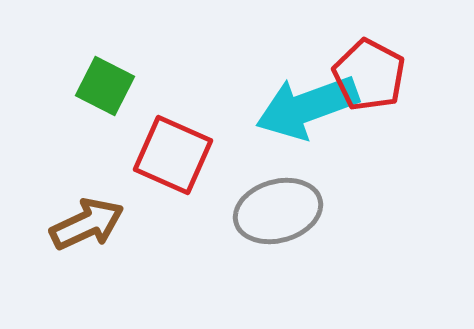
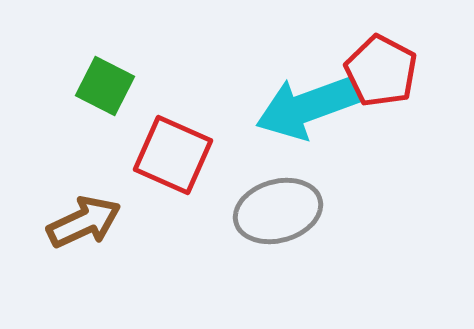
red pentagon: moved 12 px right, 4 px up
brown arrow: moved 3 px left, 2 px up
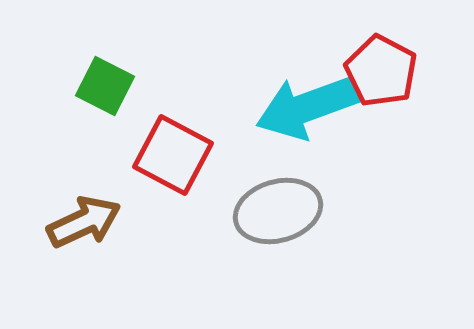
red square: rotated 4 degrees clockwise
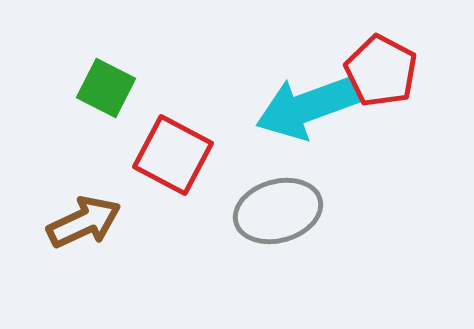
green square: moved 1 px right, 2 px down
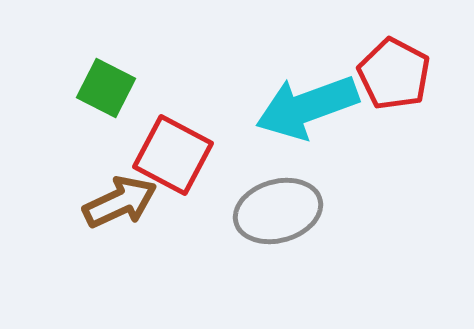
red pentagon: moved 13 px right, 3 px down
brown arrow: moved 36 px right, 20 px up
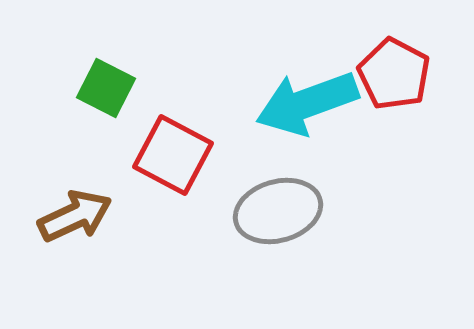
cyan arrow: moved 4 px up
brown arrow: moved 45 px left, 14 px down
